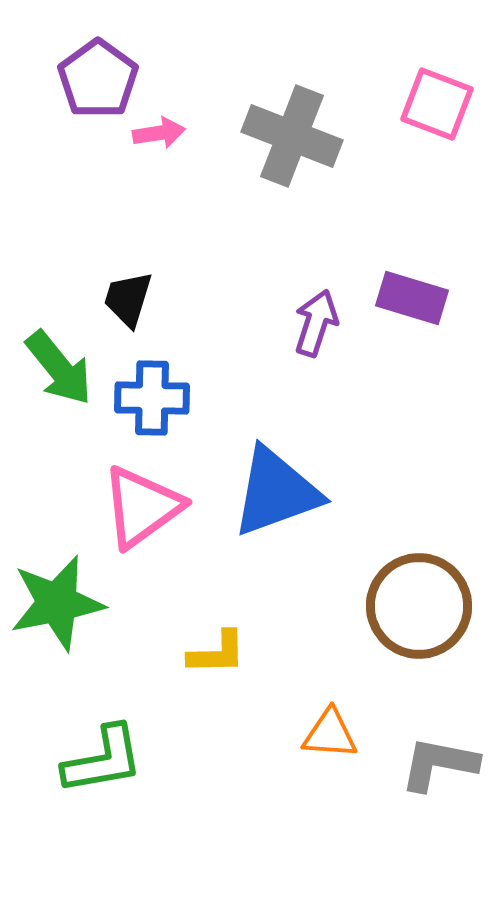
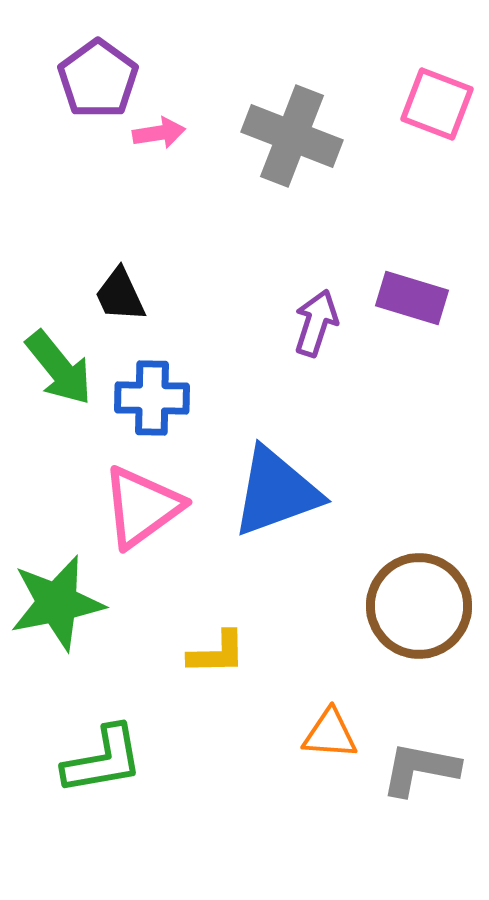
black trapezoid: moved 8 px left, 4 px up; rotated 42 degrees counterclockwise
gray L-shape: moved 19 px left, 5 px down
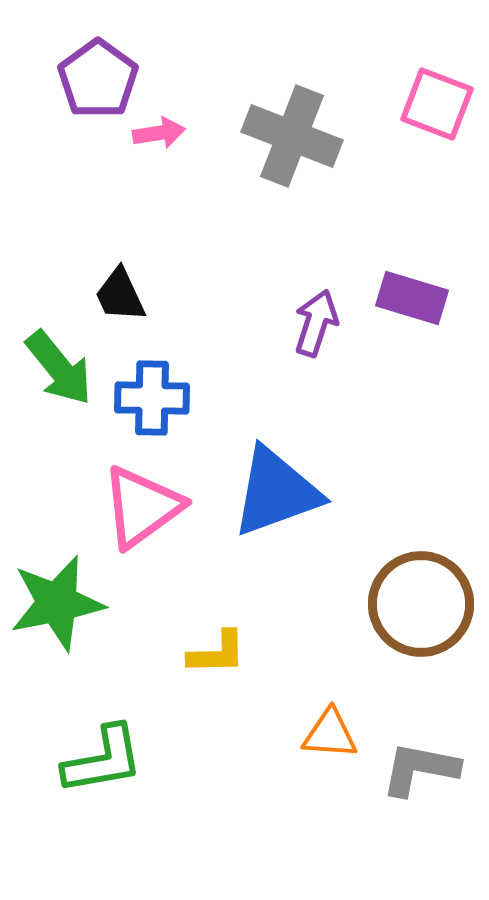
brown circle: moved 2 px right, 2 px up
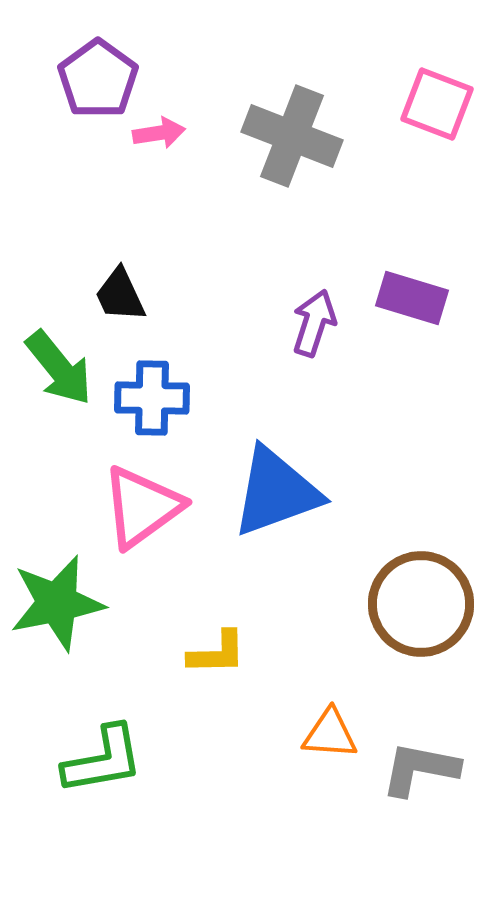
purple arrow: moved 2 px left
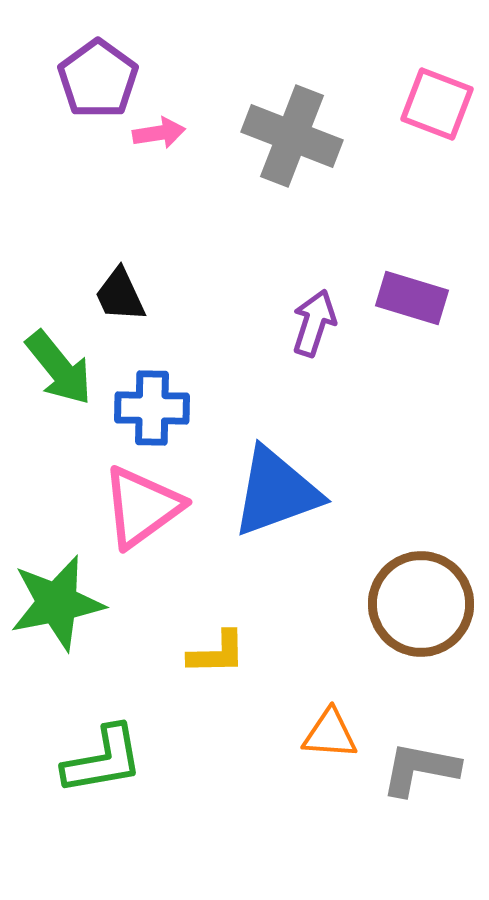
blue cross: moved 10 px down
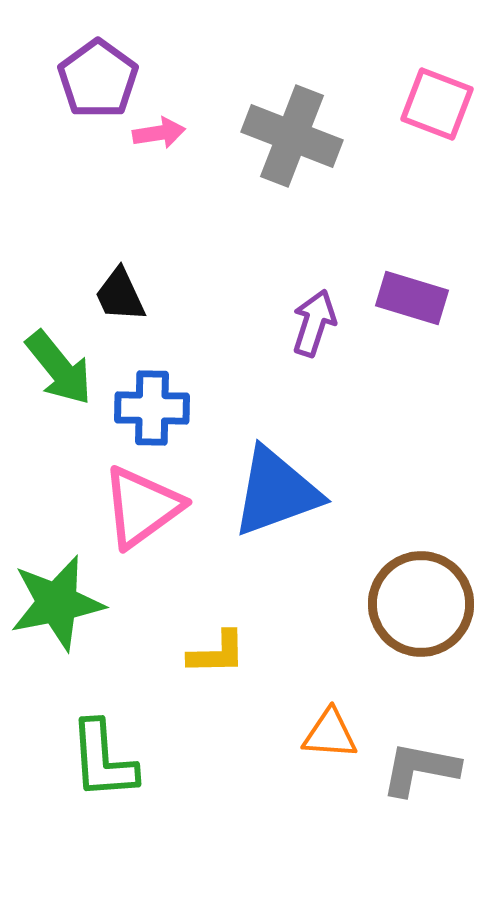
green L-shape: rotated 96 degrees clockwise
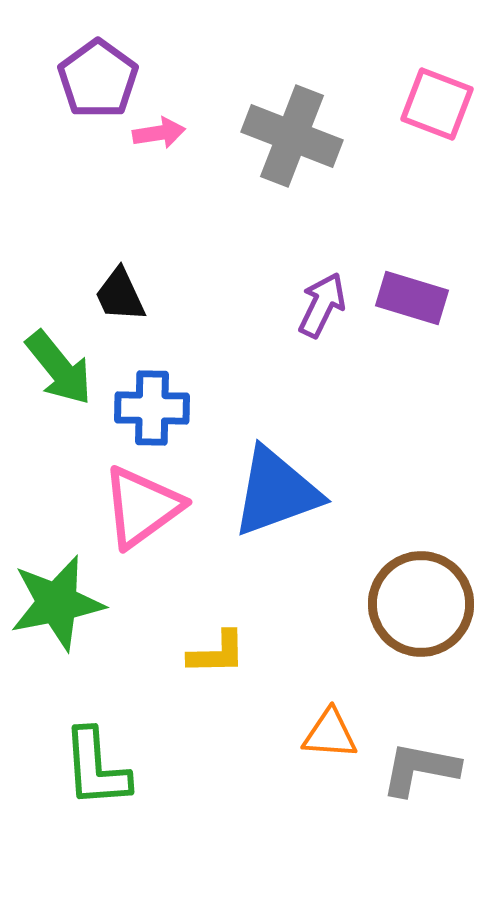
purple arrow: moved 8 px right, 18 px up; rotated 8 degrees clockwise
green L-shape: moved 7 px left, 8 px down
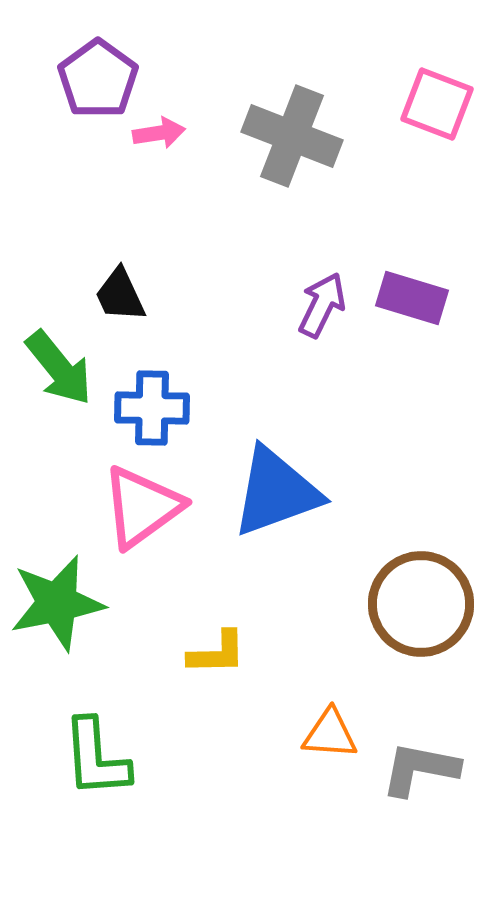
green L-shape: moved 10 px up
